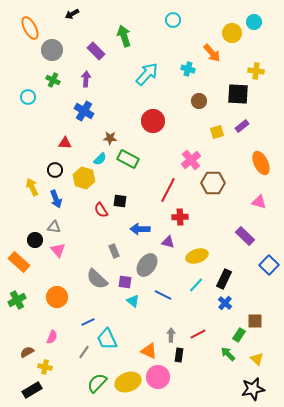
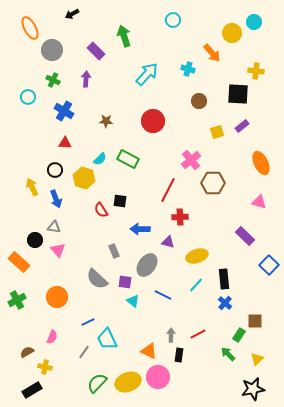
blue cross at (84, 111): moved 20 px left
brown star at (110, 138): moved 4 px left, 17 px up
black rectangle at (224, 279): rotated 30 degrees counterclockwise
yellow triangle at (257, 359): rotated 32 degrees clockwise
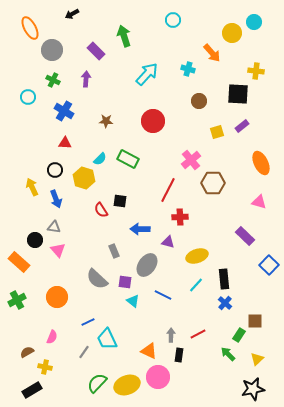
yellow ellipse at (128, 382): moved 1 px left, 3 px down
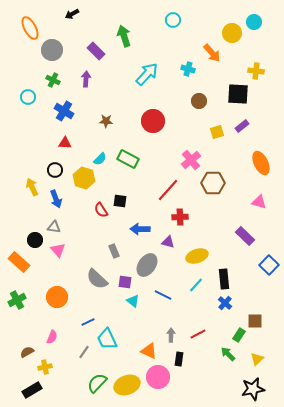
red line at (168, 190): rotated 15 degrees clockwise
black rectangle at (179, 355): moved 4 px down
yellow cross at (45, 367): rotated 24 degrees counterclockwise
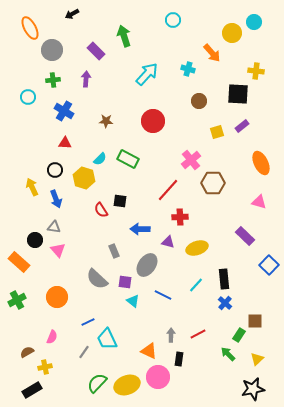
green cross at (53, 80): rotated 32 degrees counterclockwise
yellow ellipse at (197, 256): moved 8 px up
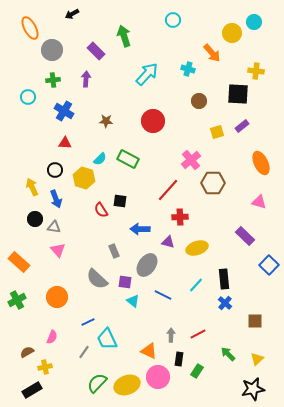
black circle at (35, 240): moved 21 px up
green rectangle at (239, 335): moved 42 px left, 36 px down
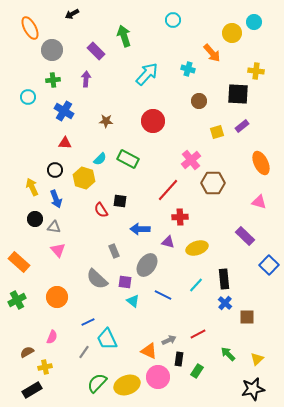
brown square at (255, 321): moved 8 px left, 4 px up
gray arrow at (171, 335): moved 2 px left, 5 px down; rotated 64 degrees clockwise
